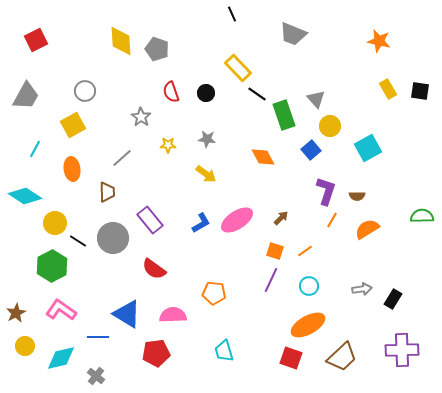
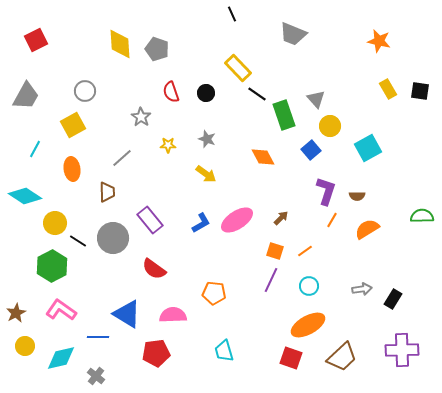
yellow diamond at (121, 41): moved 1 px left, 3 px down
gray star at (207, 139): rotated 12 degrees clockwise
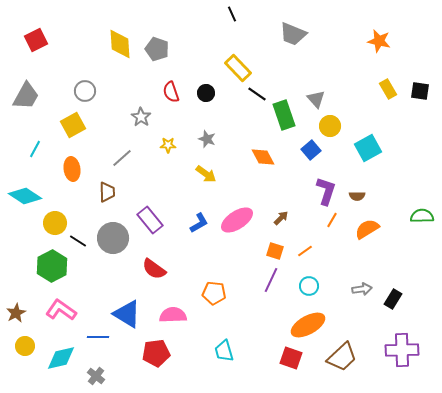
blue L-shape at (201, 223): moved 2 px left
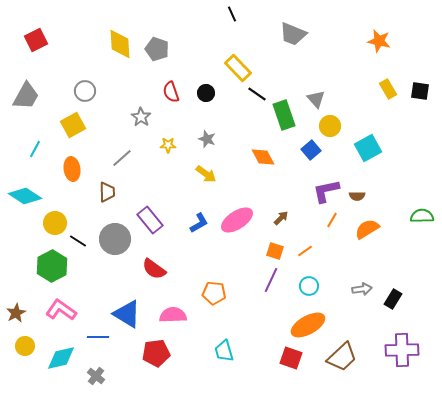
purple L-shape at (326, 191): rotated 120 degrees counterclockwise
gray circle at (113, 238): moved 2 px right, 1 px down
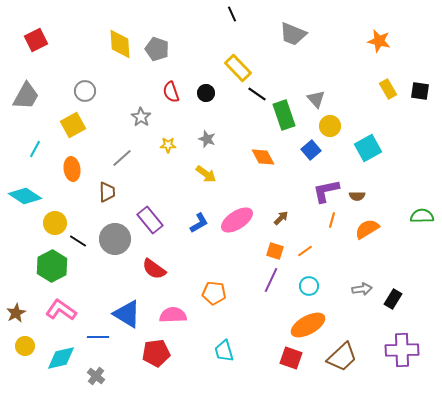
orange line at (332, 220): rotated 14 degrees counterclockwise
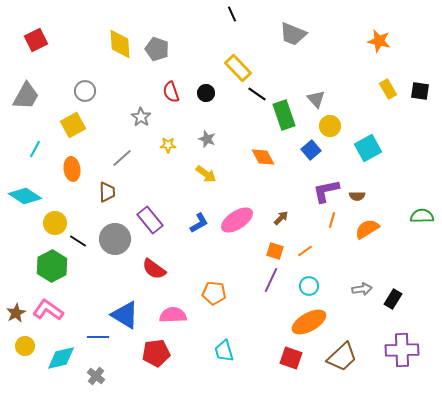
pink L-shape at (61, 310): moved 13 px left
blue triangle at (127, 314): moved 2 px left, 1 px down
orange ellipse at (308, 325): moved 1 px right, 3 px up
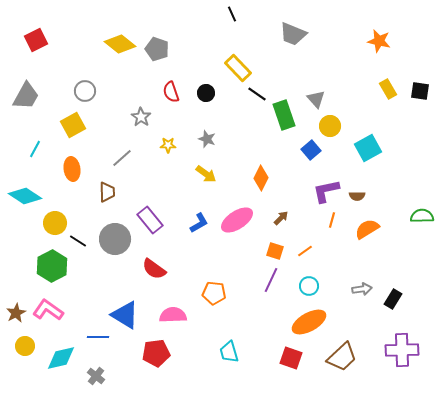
yellow diamond at (120, 44): rotated 48 degrees counterclockwise
orange diamond at (263, 157): moved 2 px left, 21 px down; rotated 55 degrees clockwise
cyan trapezoid at (224, 351): moved 5 px right, 1 px down
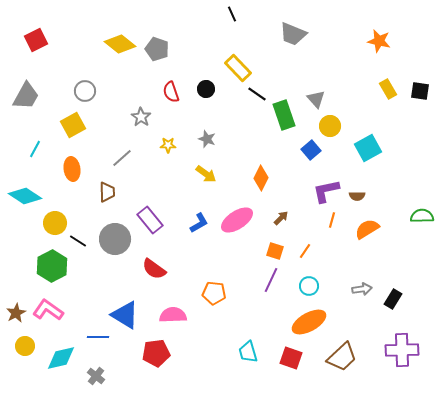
black circle at (206, 93): moved 4 px up
orange line at (305, 251): rotated 21 degrees counterclockwise
cyan trapezoid at (229, 352): moved 19 px right
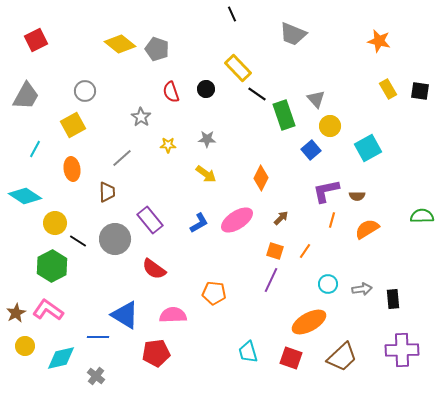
gray star at (207, 139): rotated 18 degrees counterclockwise
cyan circle at (309, 286): moved 19 px right, 2 px up
black rectangle at (393, 299): rotated 36 degrees counterclockwise
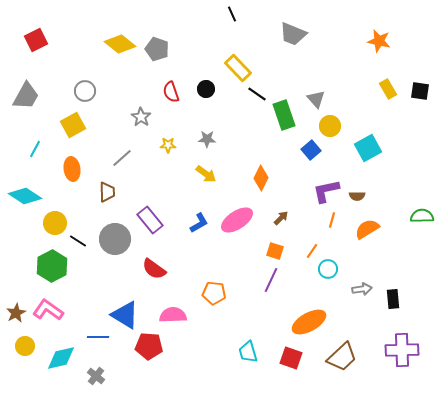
orange line at (305, 251): moved 7 px right
cyan circle at (328, 284): moved 15 px up
red pentagon at (156, 353): moved 7 px left, 7 px up; rotated 12 degrees clockwise
